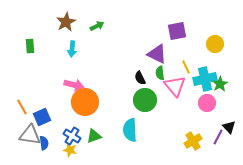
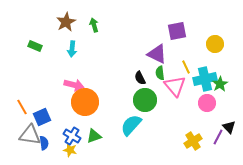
green arrow: moved 3 px left, 1 px up; rotated 80 degrees counterclockwise
green rectangle: moved 5 px right; rotated 64 degrees counterclockwise
cyan semicircle: moved 1 px right, 5 px up; rotated 45 degrees clockwise
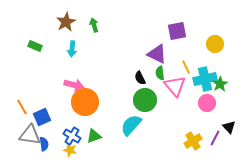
purple line: moved 3 px left, 1 px down
blue semicircle: moved 1 px down
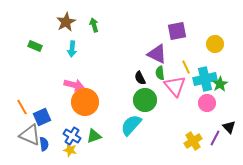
gray triangle: rotated 15 degrees clockwise
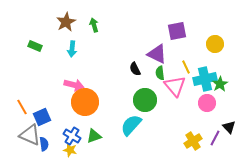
black semicircle: moved 5 px left, 9 px up
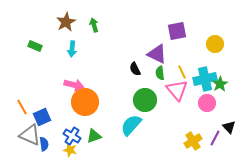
yellow line: moved 4 px left, 5 px down
pink triangle: moved 2 px right, 4 px down
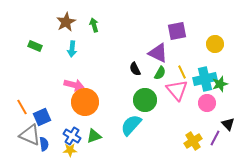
purple triangle: moved 1 px right, 1 px up
green semicircle: rotated 144 degrees counterclockwise
green star: rotated 14 degrees clockwise
black triangle: moved 1 px left, 3 px up
yellow star: rotated 16 degrees counterclockwise
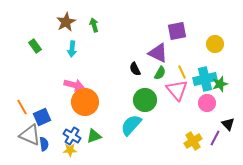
green rectangle: rotated 32 degrees clockwise
